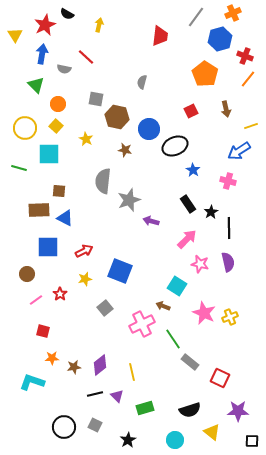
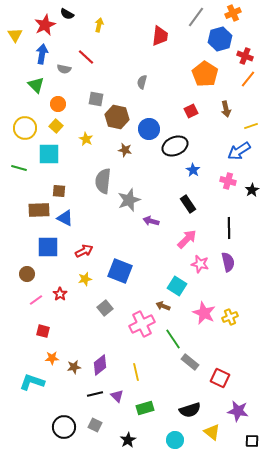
black star at (211, 212): moved 41 px right, 22 px up
yellow line at (132, 372): moved 4 px right
purple star at (238, 411): rotated 10 degrees clockwise
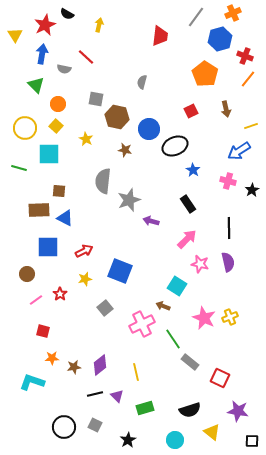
pink star at (204, 313): moved 5 px down
